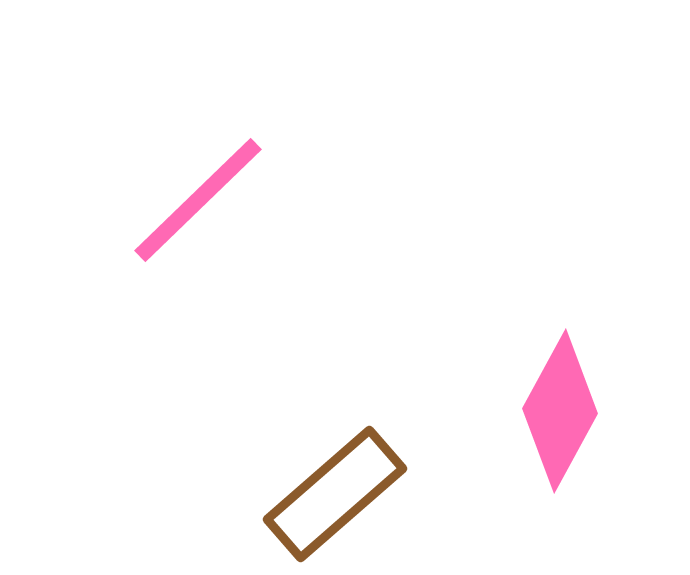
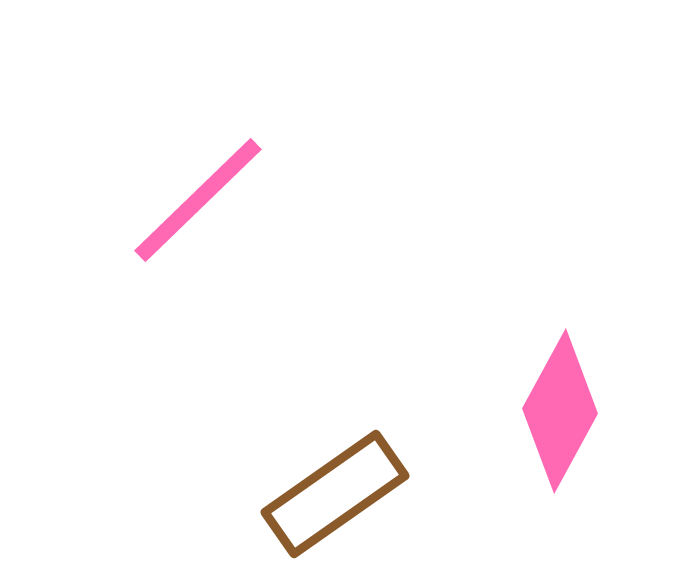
brown rectangle: rotated 6 degrees clockwise
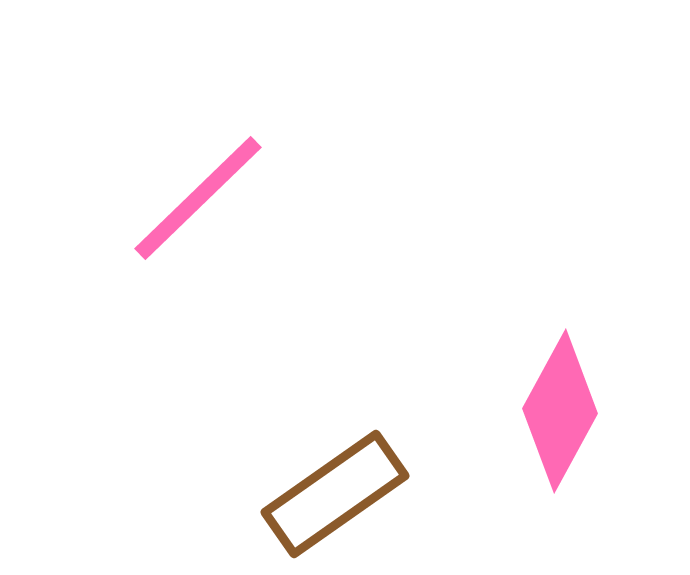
pink line: moved 2 px up
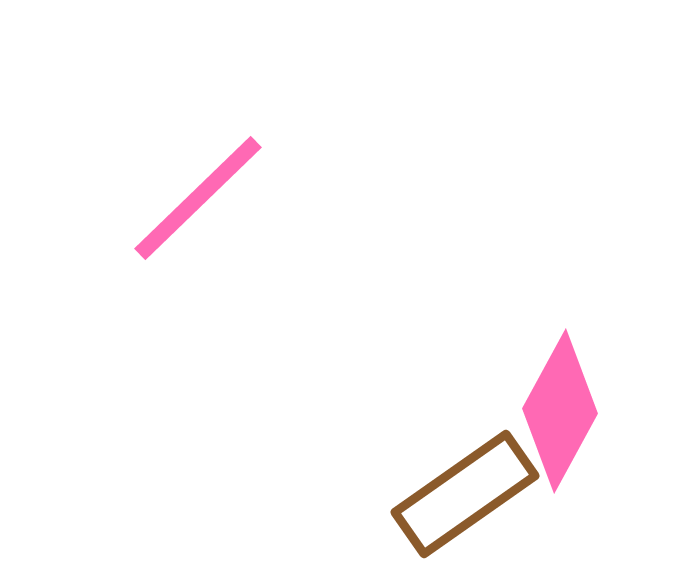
brown rectangle: moved 130 px right
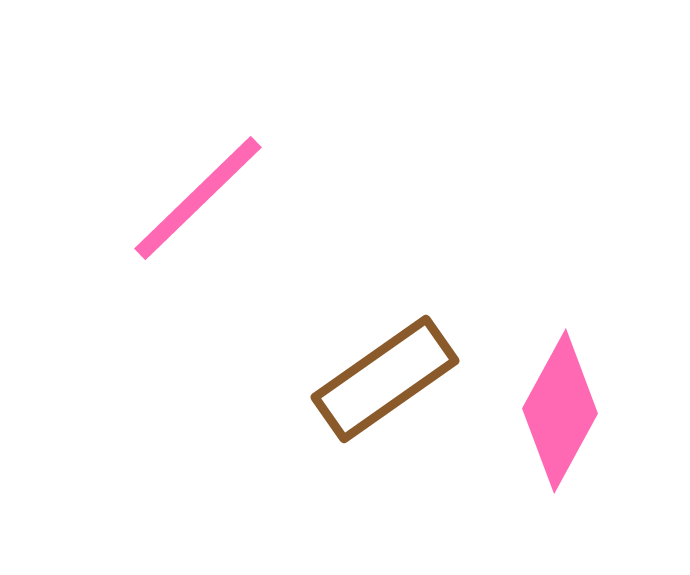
brown rectangle: moved 80 px left, 115 px up
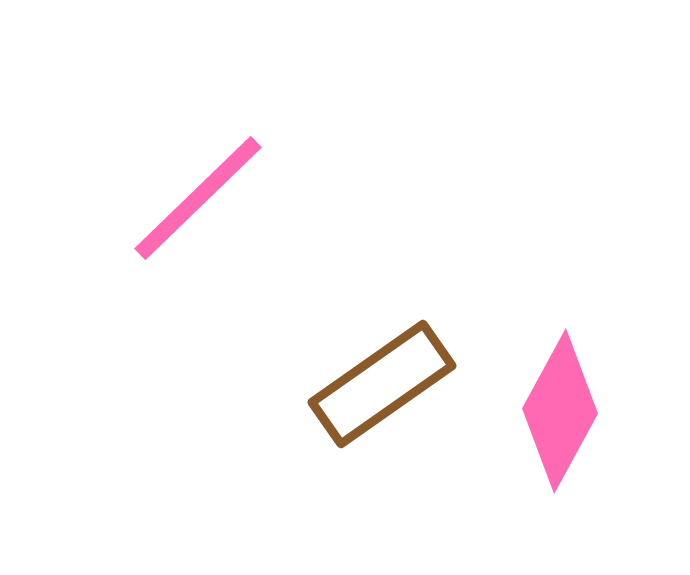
brown rectangle: moved 3 px left, 5 px down
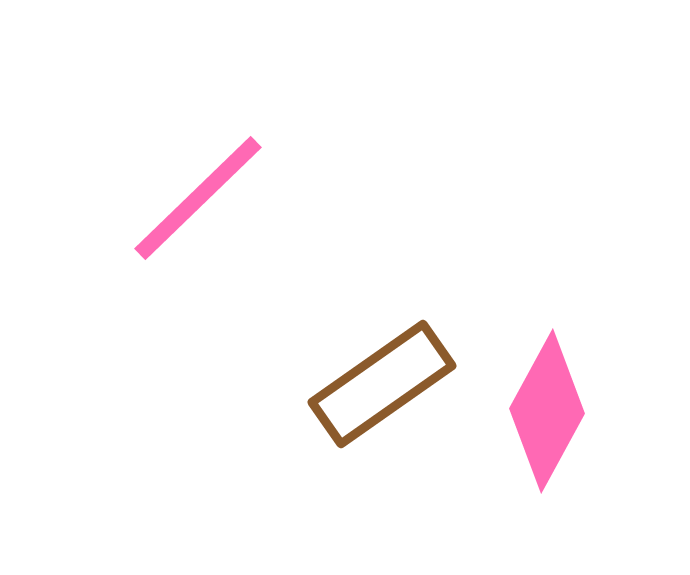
pink diamond: moved 13 px left
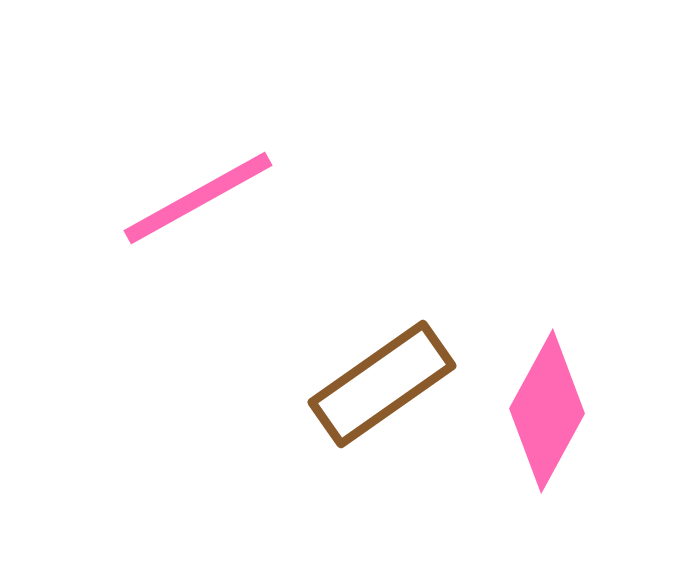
pink line: rotated 15 degrees clockwise
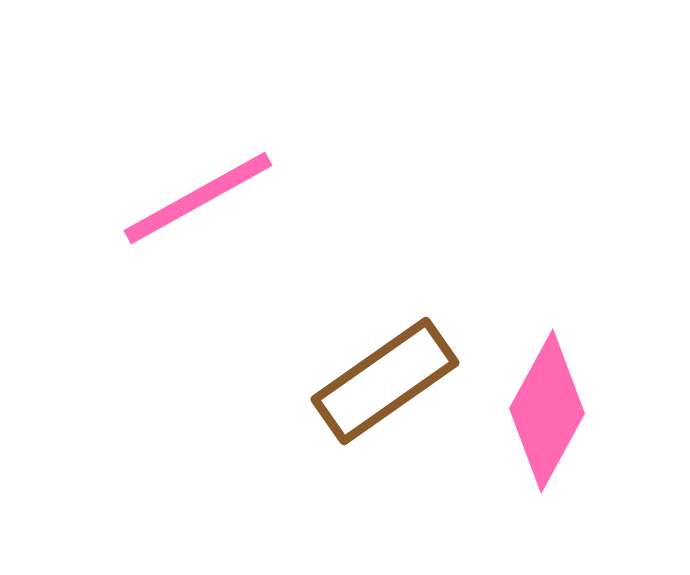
brown rectangle: moved 3 px right, 3 px up
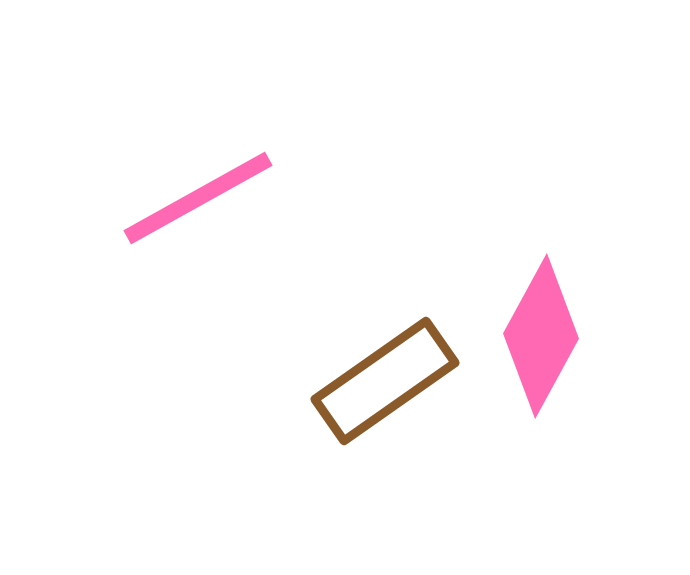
pink diamond: moved 6 px left, 75 px up
